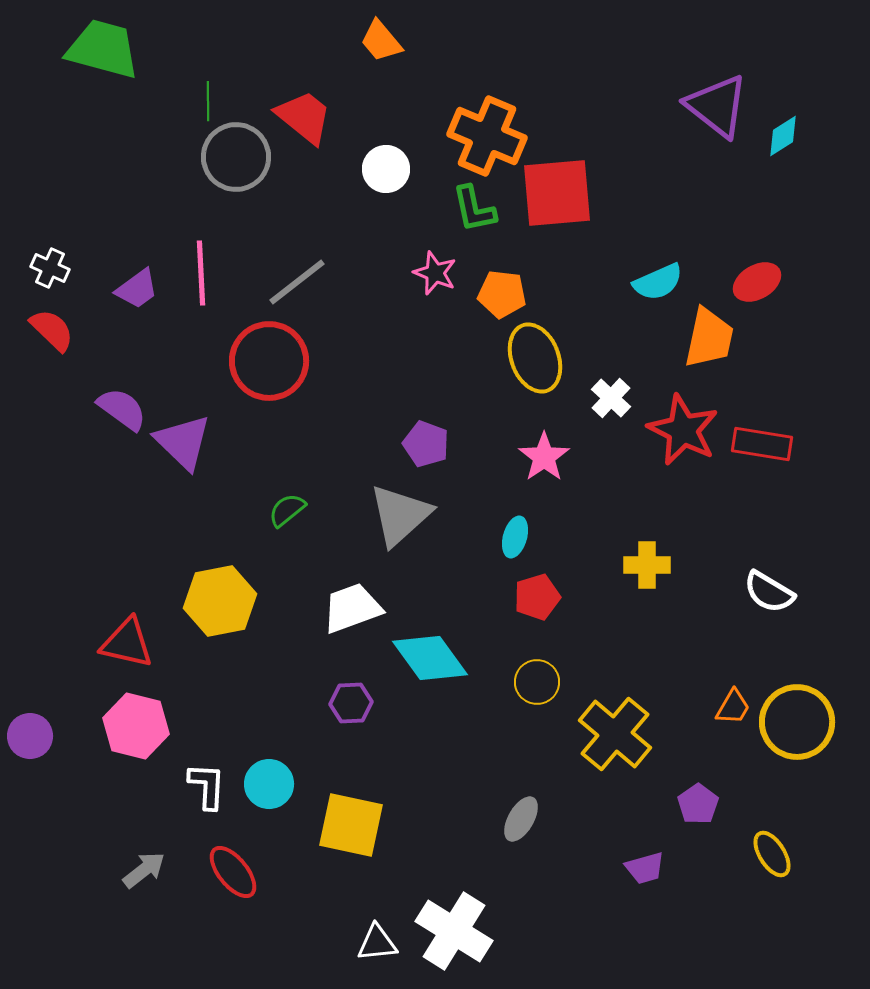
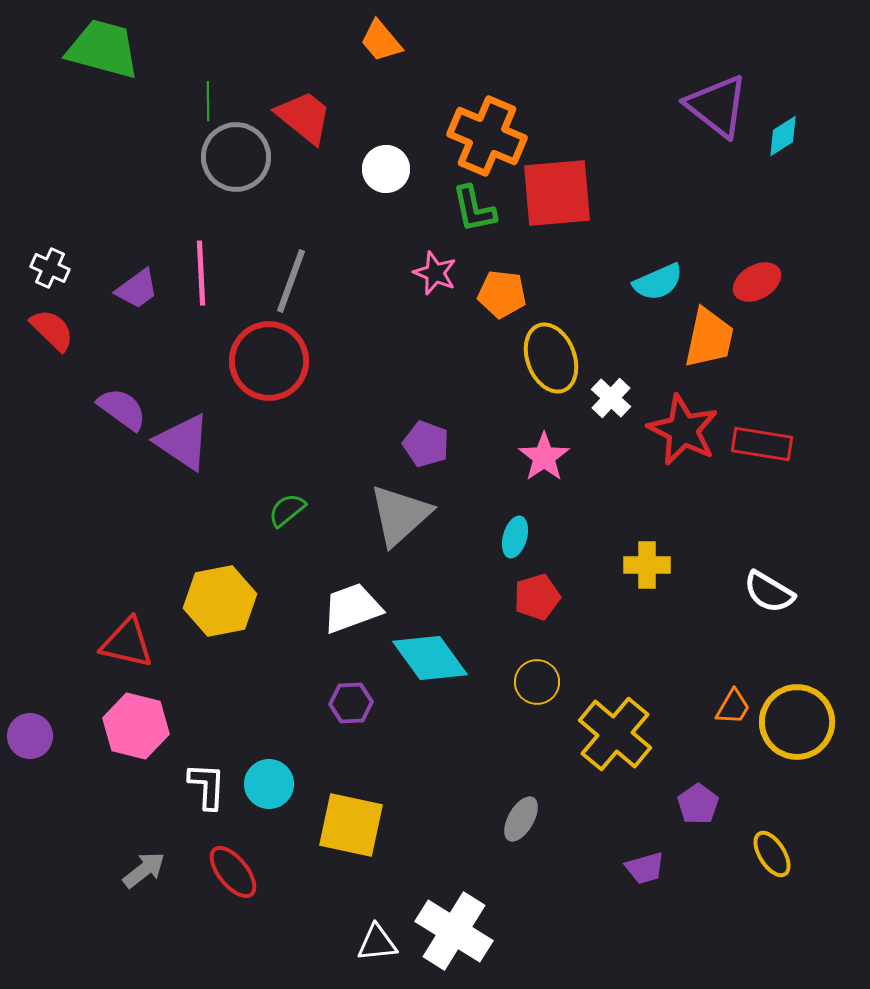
gray line at (297, 282): moved 6 px left, 1 px up; rotated 32 degrees counterclockwise
yellow ellipse at (535, 358): moved 16 px right
purple triangle at (183, 442): rotated 10 degrees counterclockwise
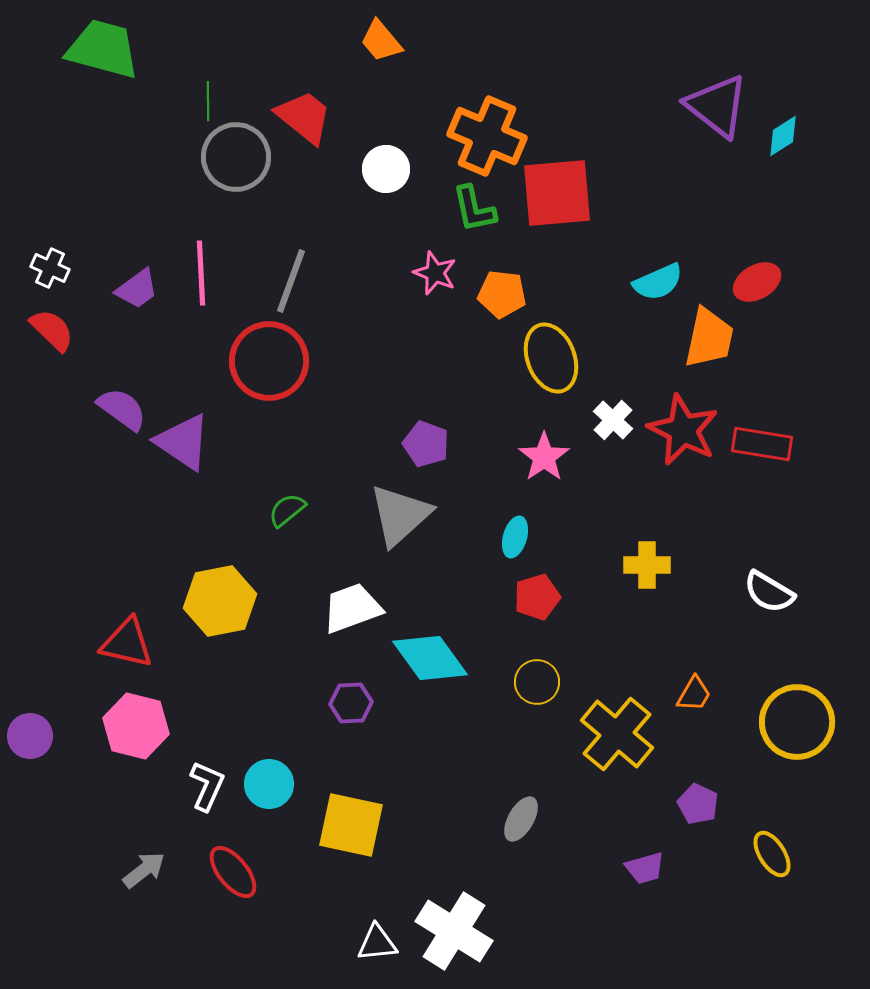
white cross at (611, 398): moved 2 px right, 22 px down
orange trapezoid at (733, 707): moved 39 px left, 13 px up
yellow cross at (615, 734): moved 2 px right
white L-shape at (207, 786): rotated 21 degrees clockwise
purple pentagon at (698, 804): rotated 12 degrees counterclockwise
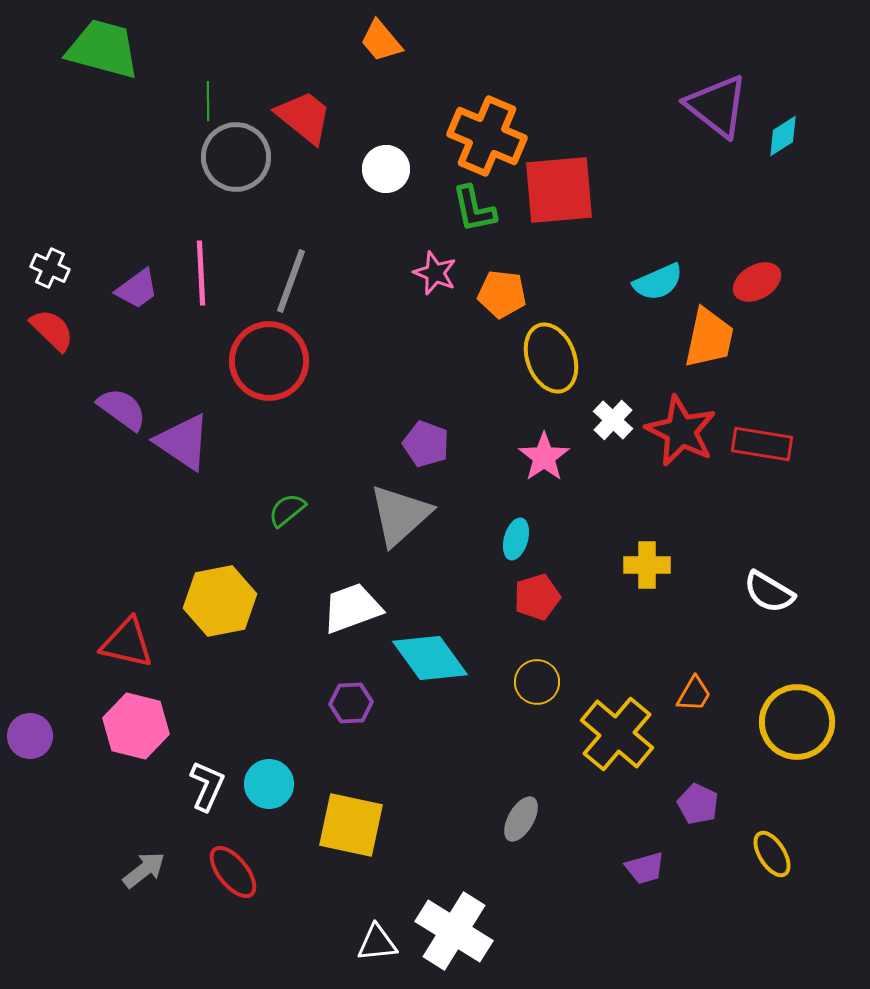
red square at (557, 193): moved 2 px right, 3 px up
red star at (683, 430): moved 2 px left, 1 px down
cyan ellipse at (515, 537): moved 1 px right, 2 px down
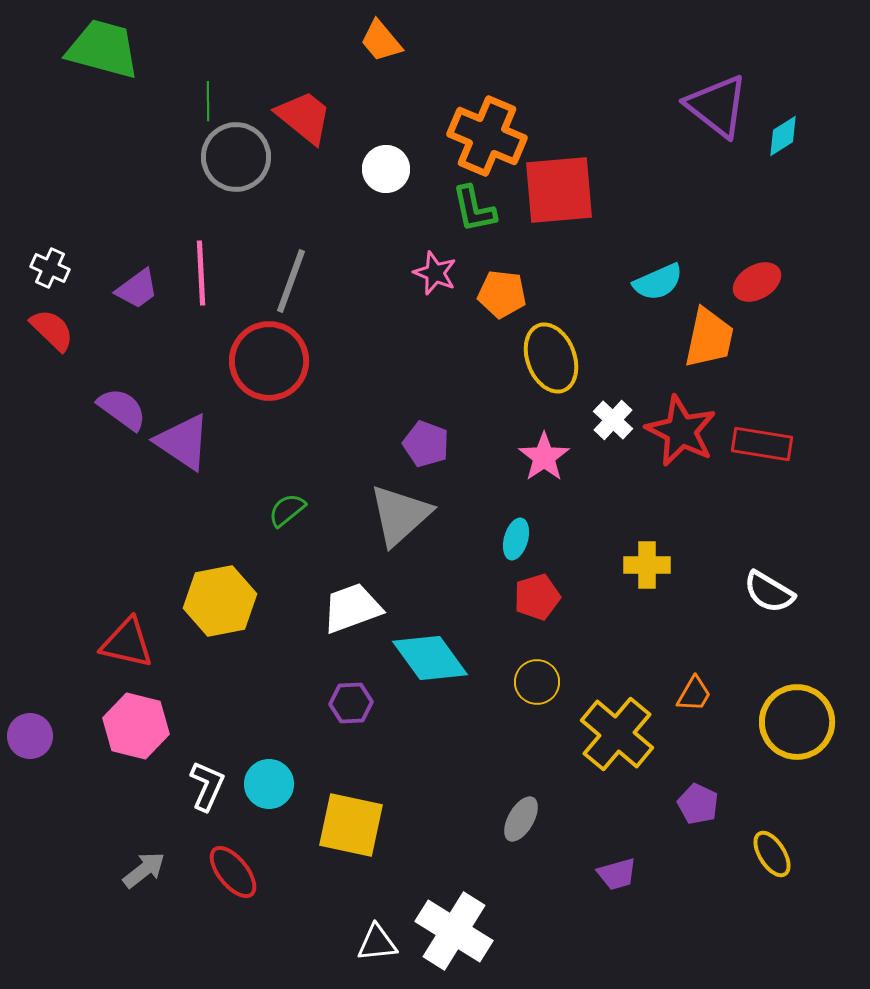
purple trapezoid at (645, 868): moved 28 px left, 6 px down
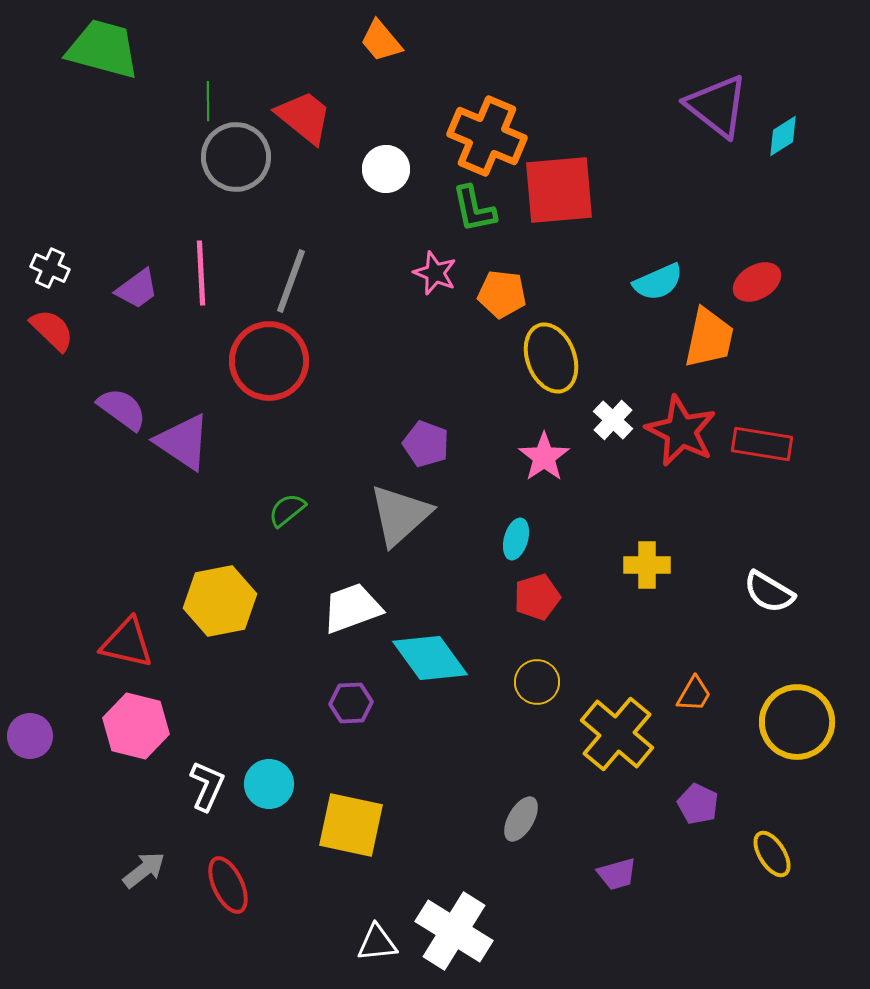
red ellipse at (233, 872): moved 5 px left, 13 px down; rotated 14 degrees clockwise
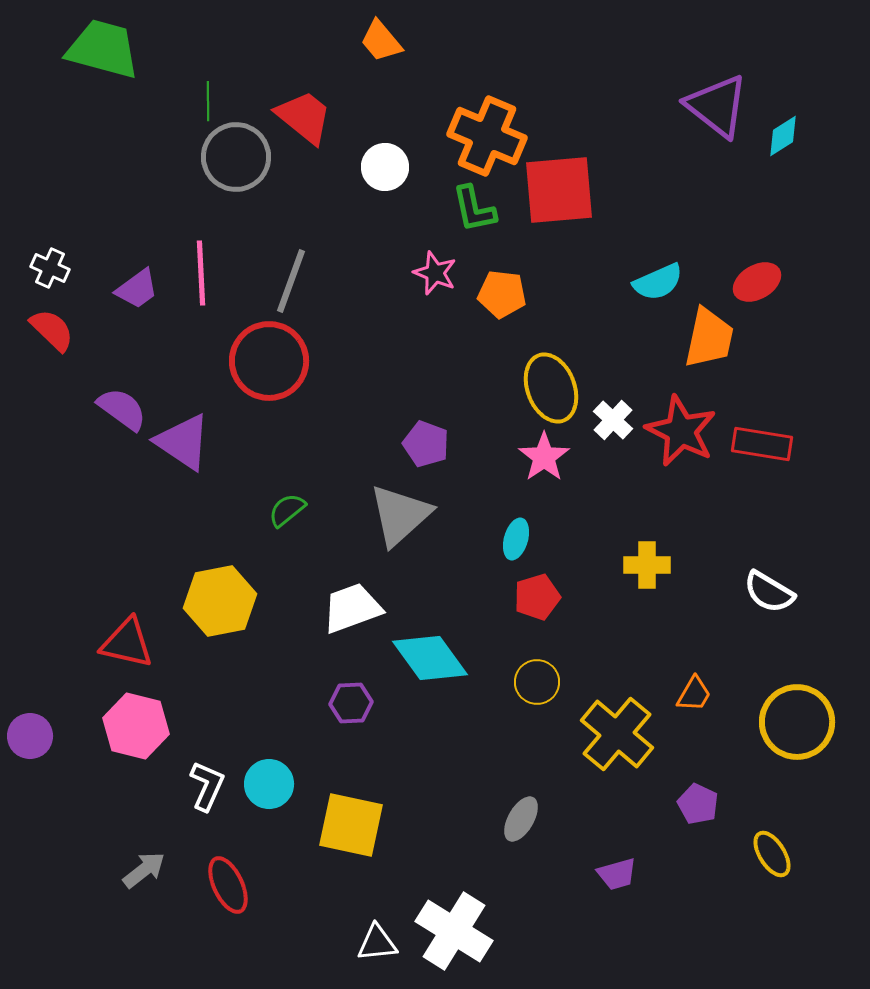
white circle at (386, 169): moved 1 px left, 2 px up
yellow ellipse at (551, 358): moved 30 px down
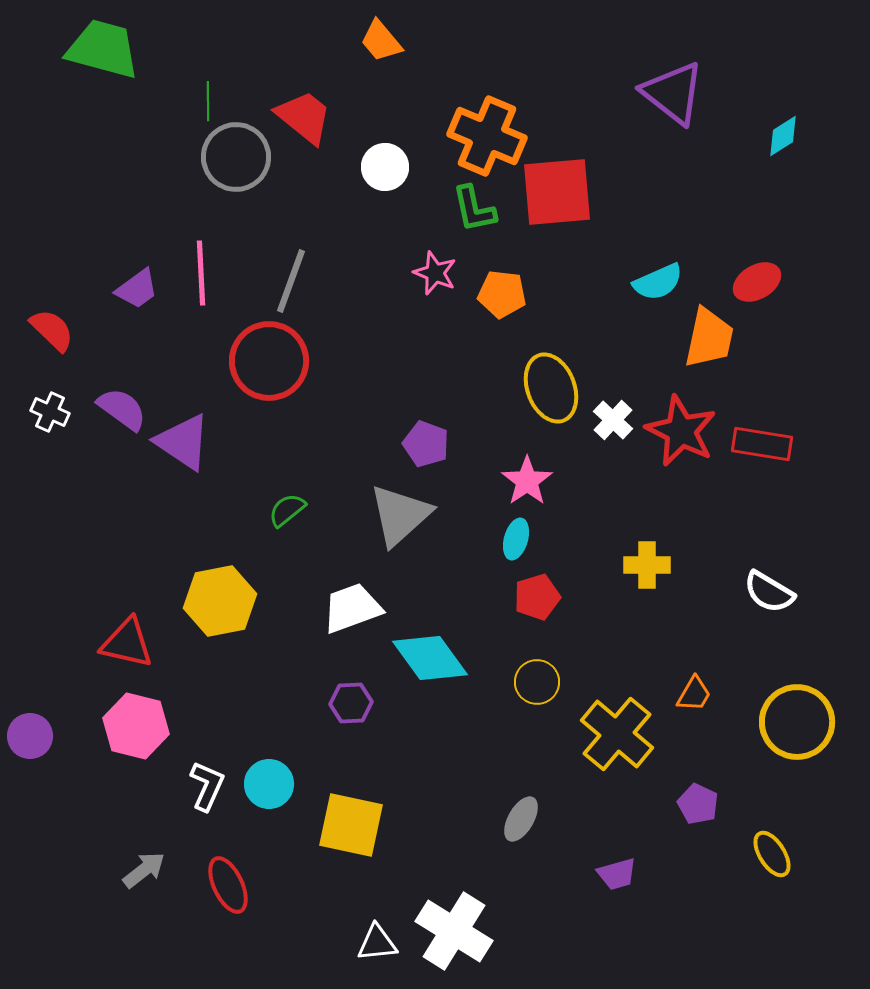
purple triangle at (717, 106): moved 44 px left, 13 px up
red square at (559, 190): moved 2 px left, 2 px down
white cross at (50, 268): moved 144 px down
pink star at (544, 457): moved 17 px left, 24 px down
